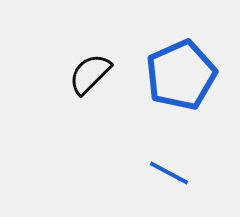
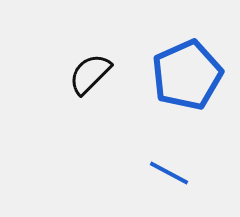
blue pentagon: moved 6 px right
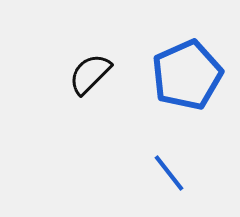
blue line: rotated 24 degrees clockwise
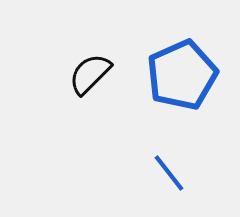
blue pentagon: moved 5 px left
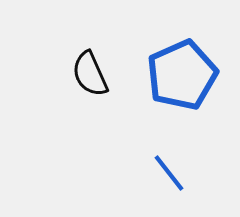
black semicircle: rotated 69 degrees counterclockwise
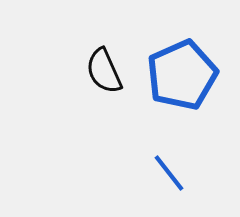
black semicircle: moved 14 px right, 3 px up
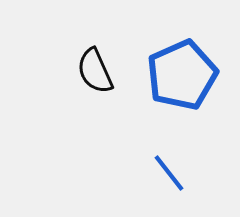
black semicircle: moved 9 px left
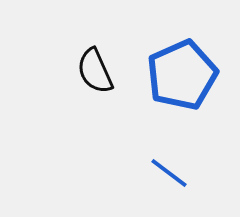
blue line: rotated 15 degrees counterclockwise
